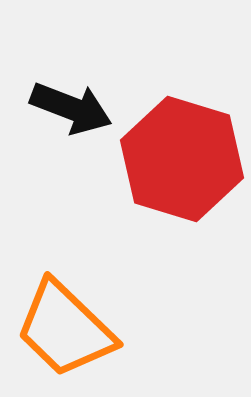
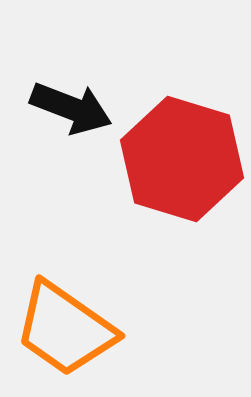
orange trapezoid: rotated 9 degrees counterclockwise
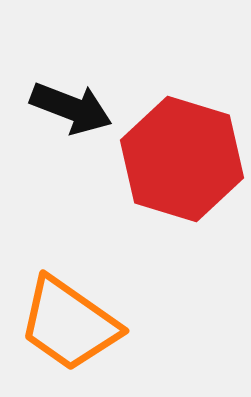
orange trapezoid: moved 4 px right, 5 px up
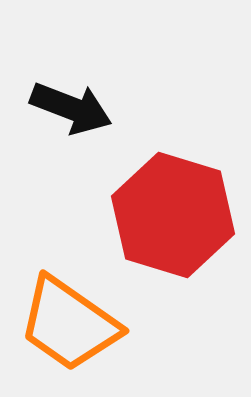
red hexagon: moved 9 px left, 56 px down
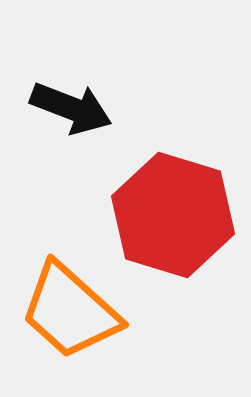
orange trapezoid: moved 1 px right, 13 px up; rotated 7 degrees clockwise
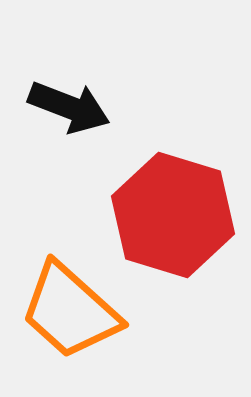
black arrow: moved 2 px left, 1 px up
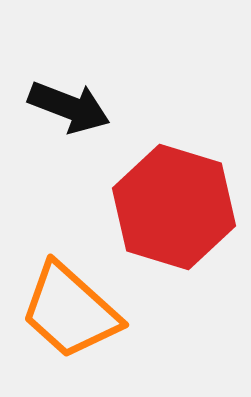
red hexagon: moved 1 px right, 8 px up
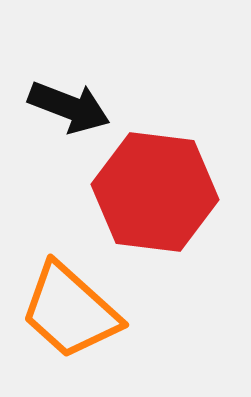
red hexagon: moved 19 px left, 15 px up; rotated 10 degrees counterclockwise
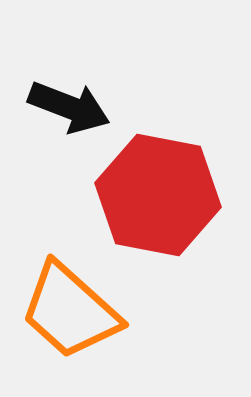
red hexagon: moved 3 px right, 3 px down; rotated 4 degrees clockwise
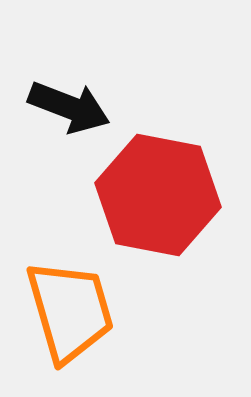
orange trapezoid: rotated 148 degrees counterclockwise
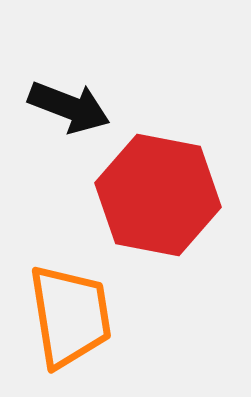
orange trapezoid: moved 5 px down; rotated 7 degrees clockwise
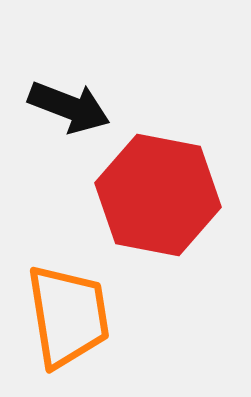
orange trapezoid: moved 2 px left
